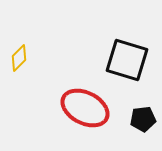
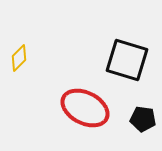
black pentagon: rotated 15 degrees clockwise
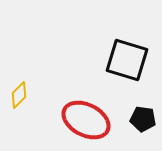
yellow diamond: moved 37 px down
red ellipse: moved 1 px right, 12 px down
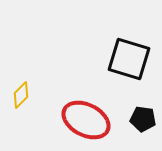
black square: moved 2 px right, 1 px up
yellow diamond: moved 2 px right
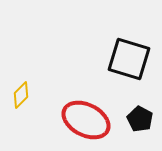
black pentagon: moved 3 px left; rotated 20 degrees clockwise
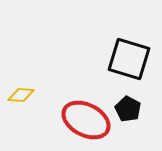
yellow diamond: rotated 48 degrees clockwise
black pentagon: moved 12 px left, 10 px up
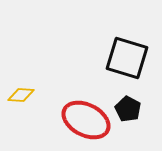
black square: moved 2 px left, 1 px up
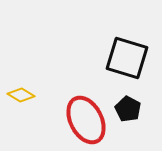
yellow diamond: rotated 28 degrees clockwise
red ellipse: rotated 36 degrees clockwise
